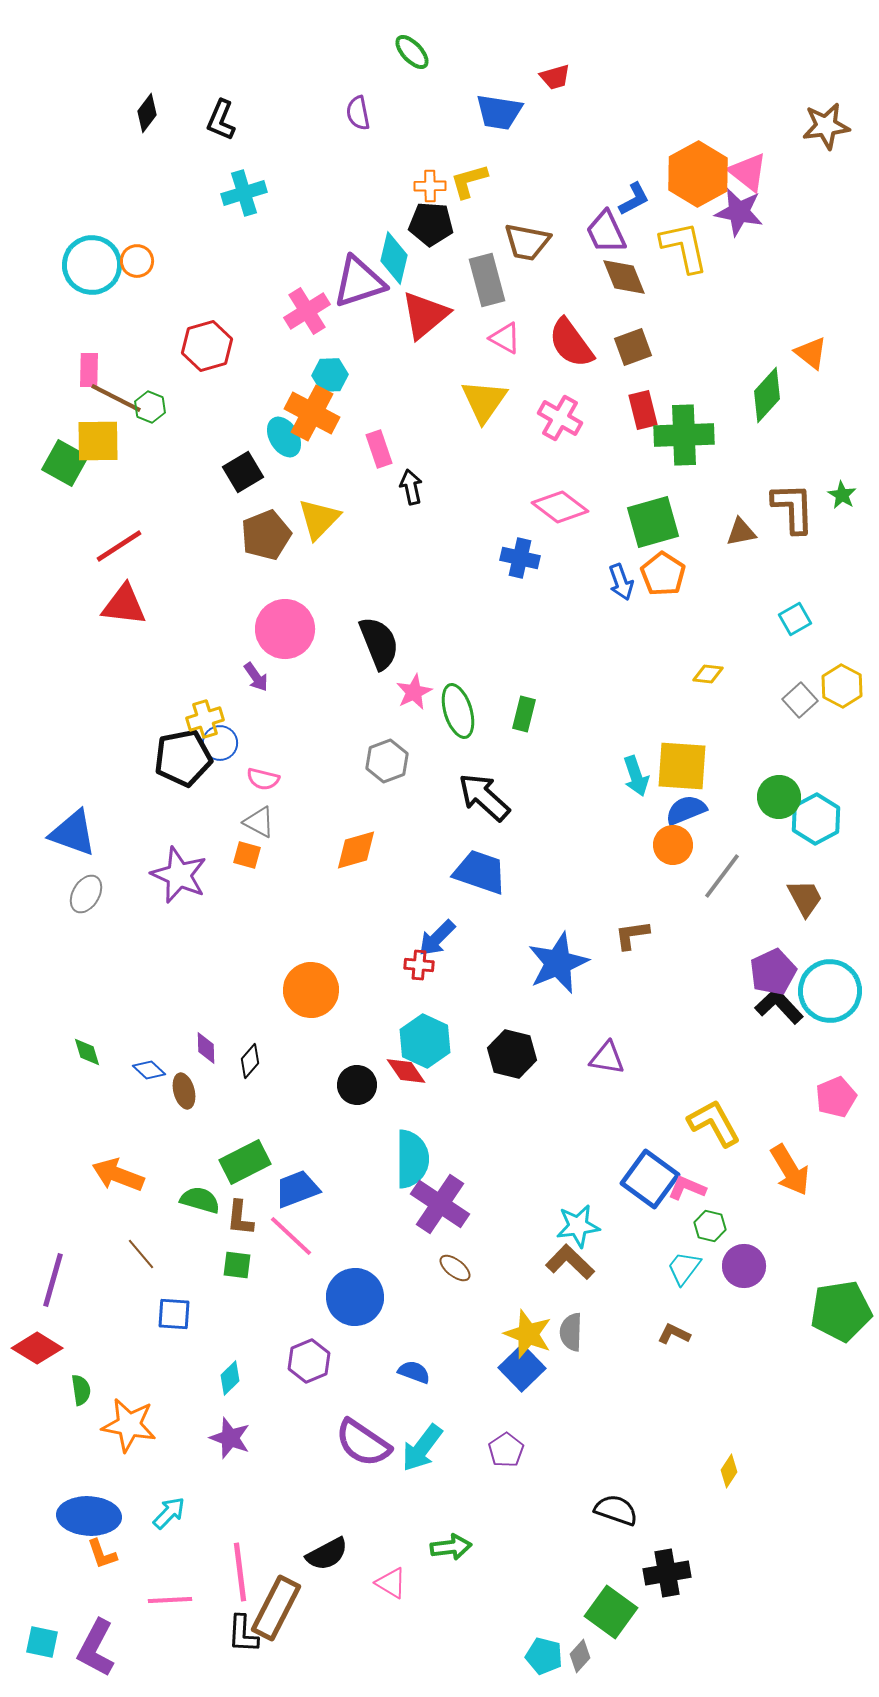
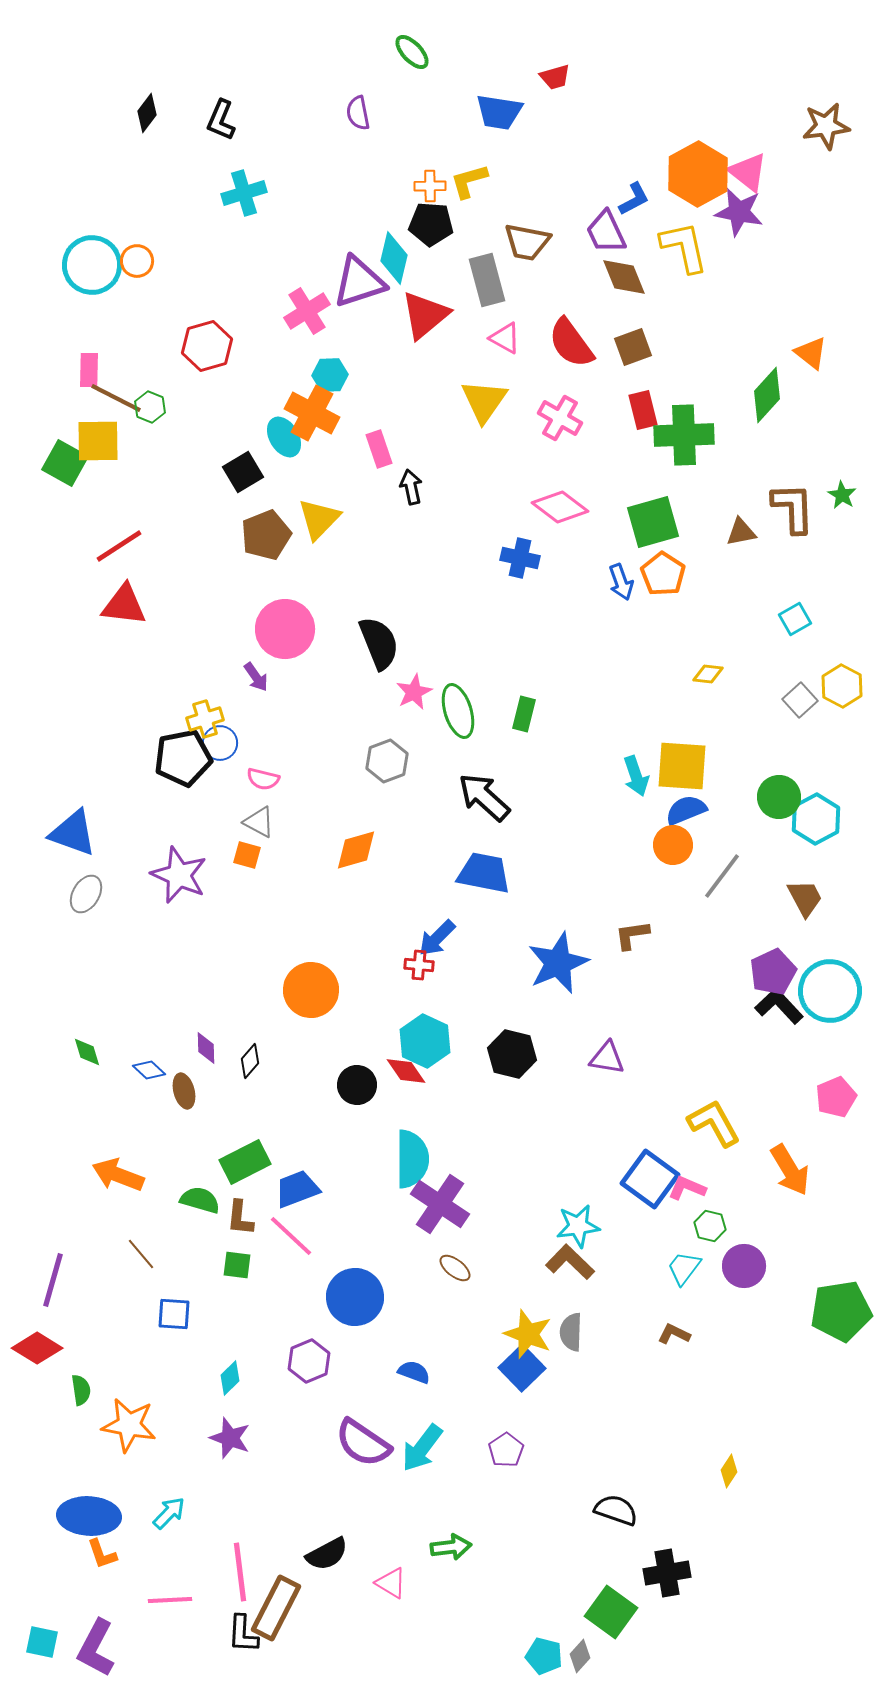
blue trapezoid at (480, 872): moved 4 px right, 1 px down; rotated 8 degrees counterclockwise
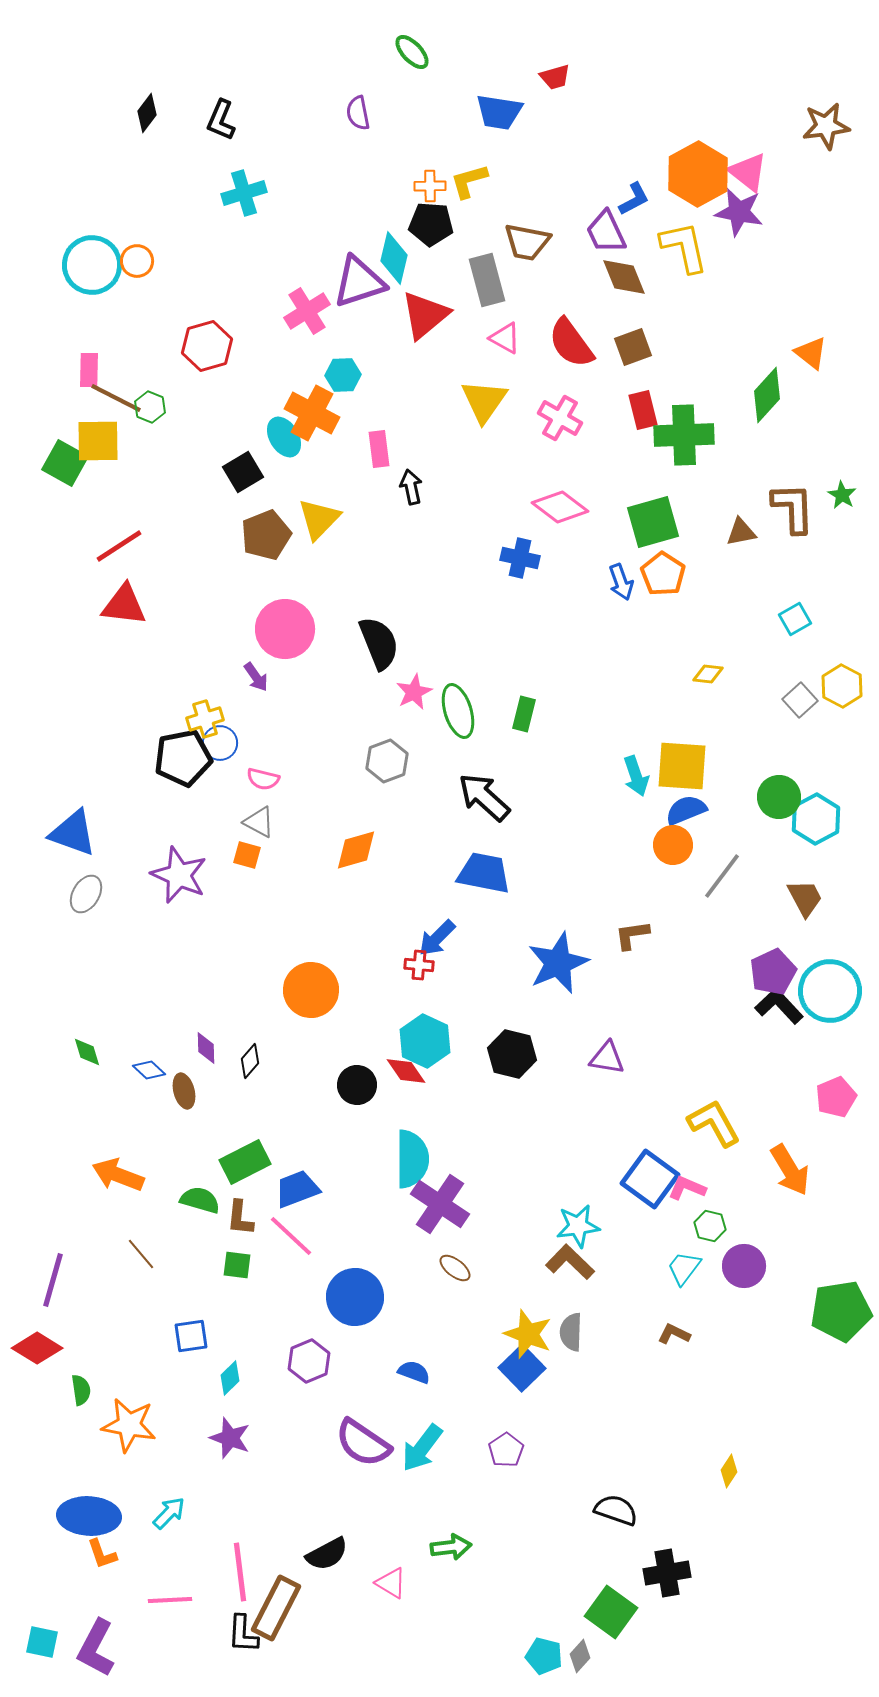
cyan hexagon at (330, 375): moved 13 px right
pink rectangle at (379, 449): rotated 12 degrees clockwise
blue square at (174, 1314): moved 17 px right, 22 px down; rotated 12 degrees counterclockwise
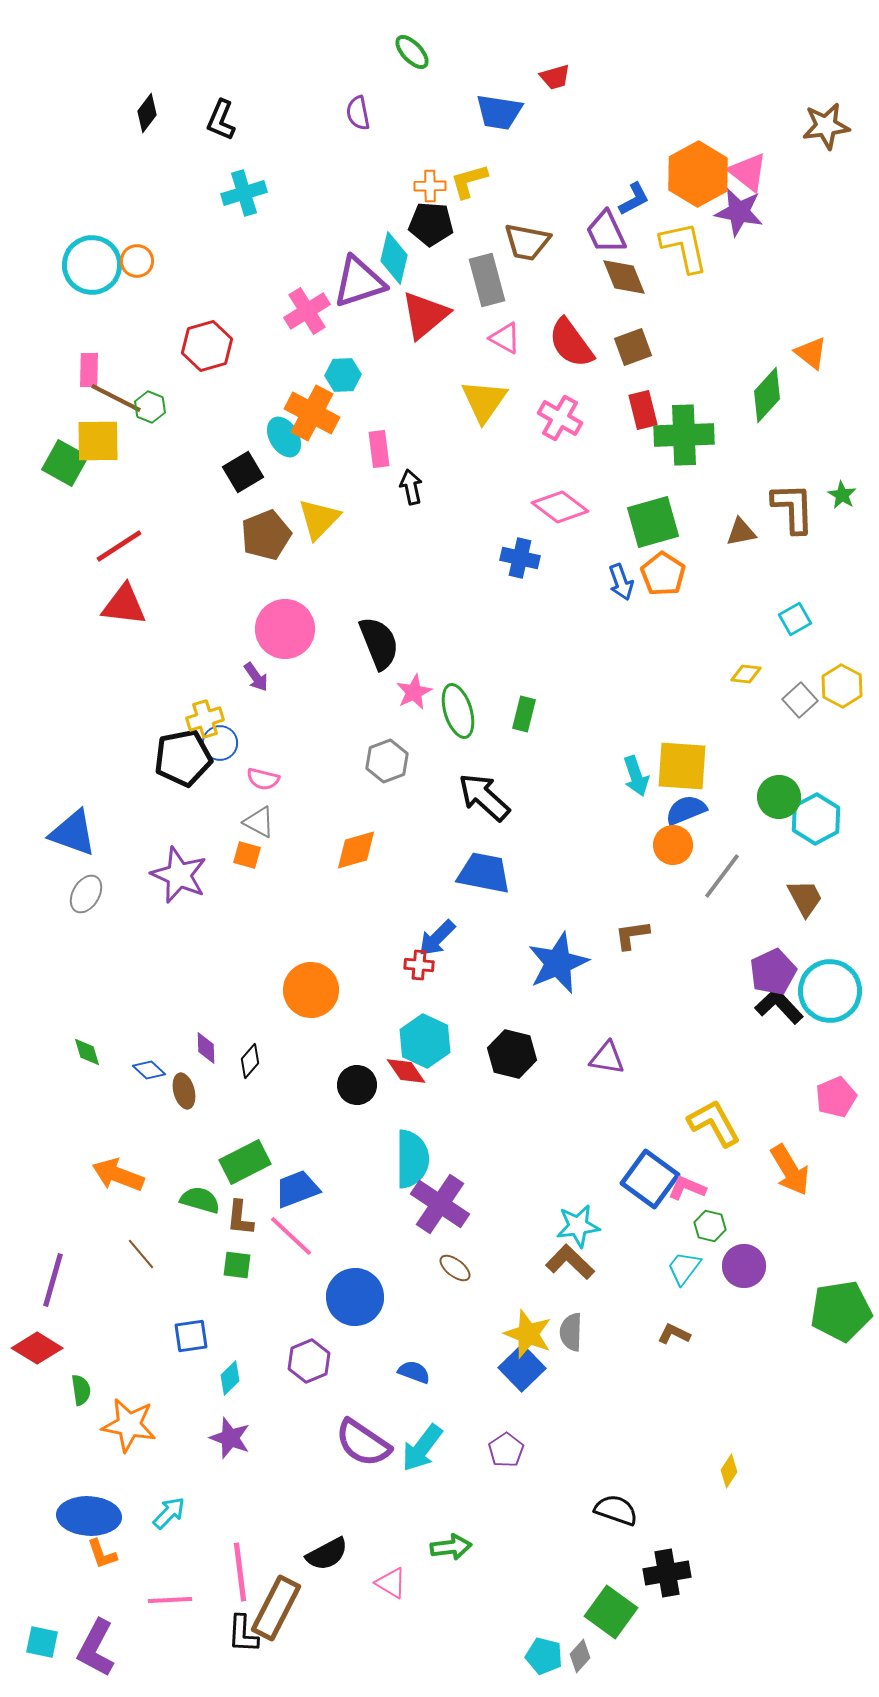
yellow diamond at (708, 674): moved 38 px right
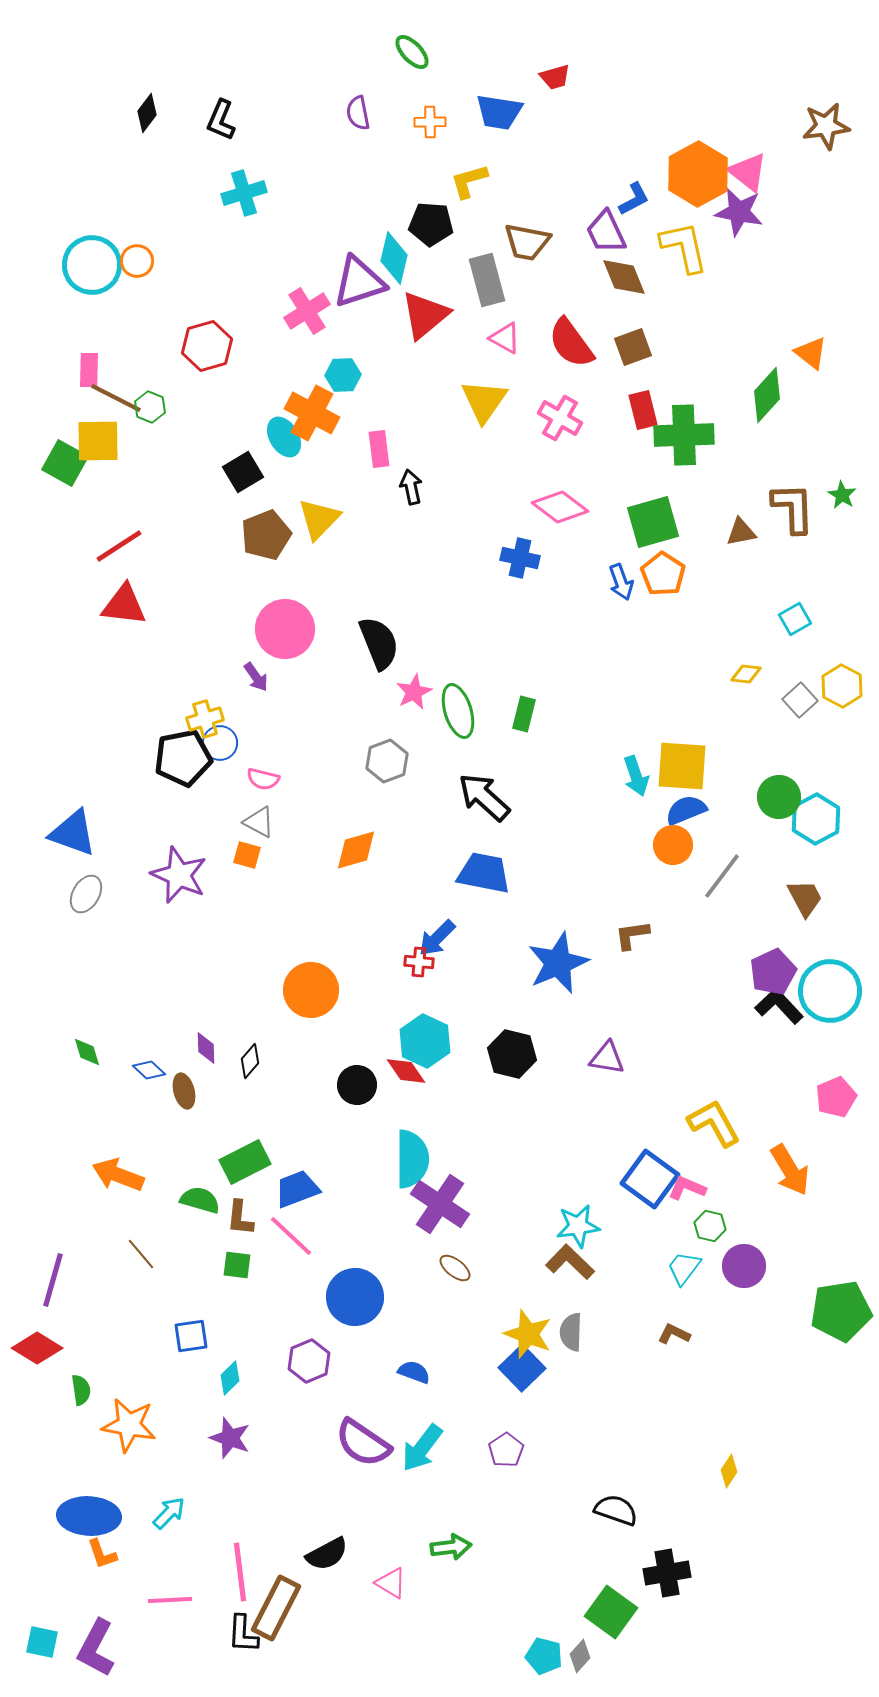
orange cross at (430, 186): moved 64 px up
red cross at (419, 965): moved 3 px up
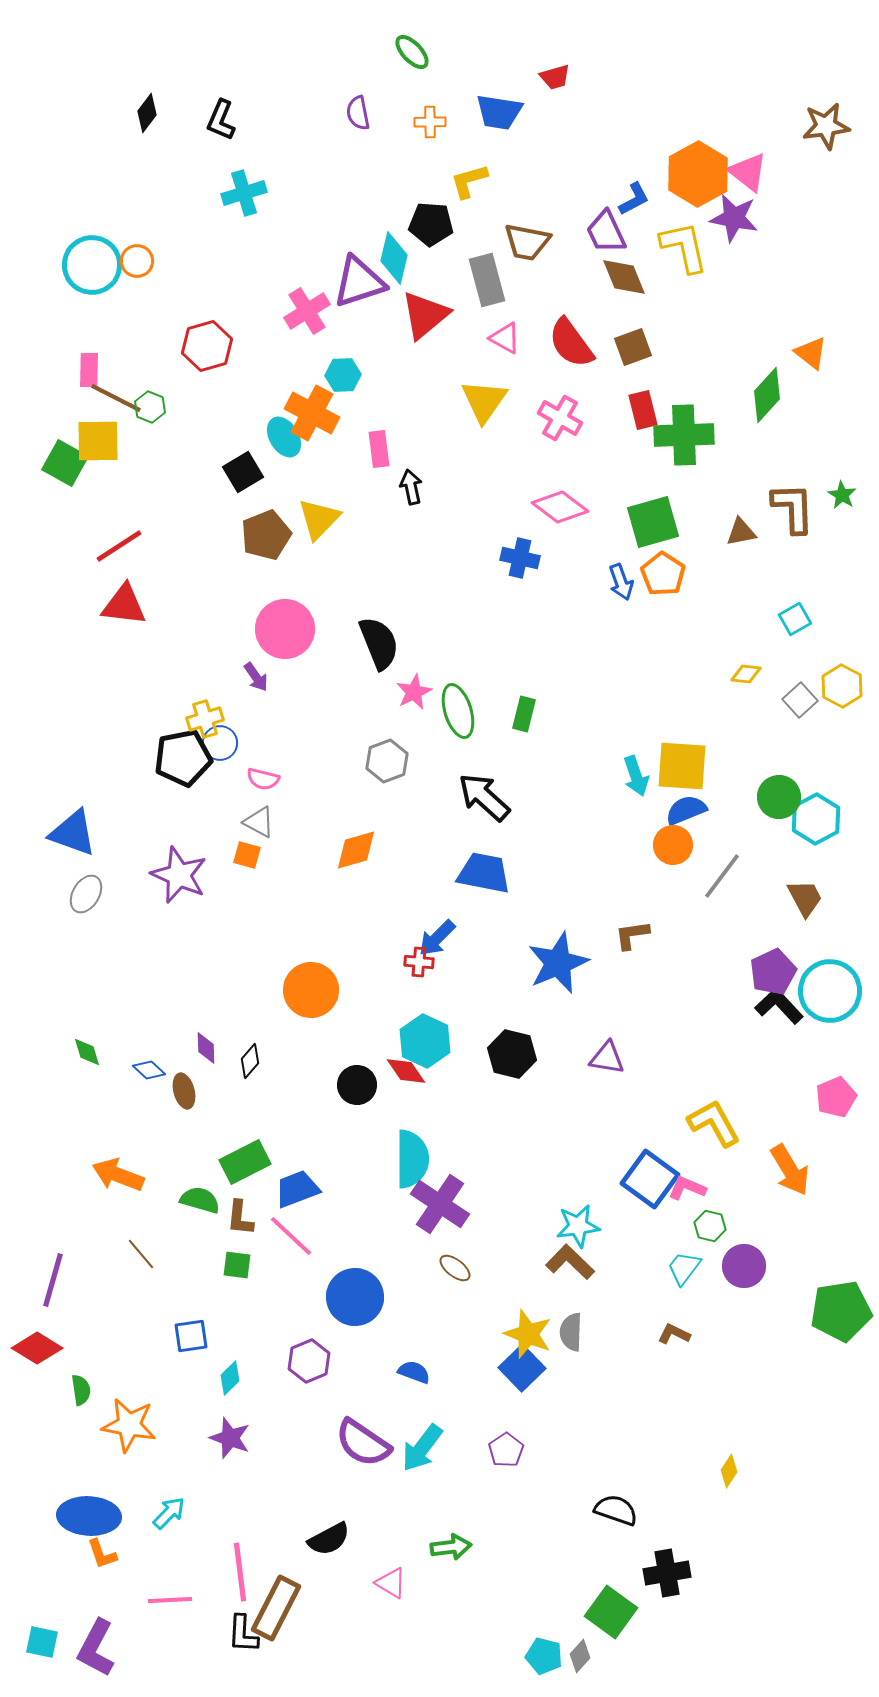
purple star at (739, 212): moved 5 px left, 6 px down
black semicircle at (327, 1554): moved 2 px right, 15 px up
